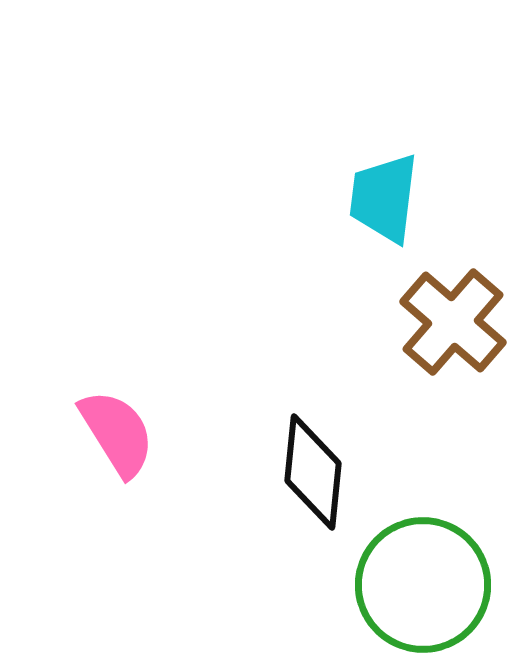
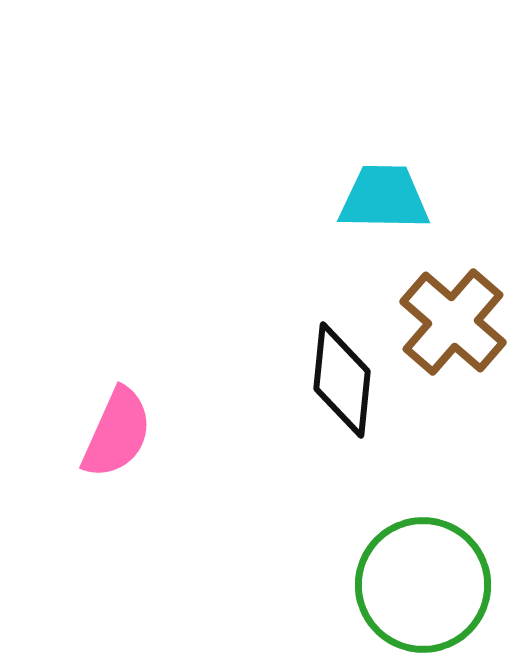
cyan trapezoid: rotated 84 degrees clockwise
pink semicircle: rotated 56 degrees clockwise
black diamond: moved 29 px right, 92 px up
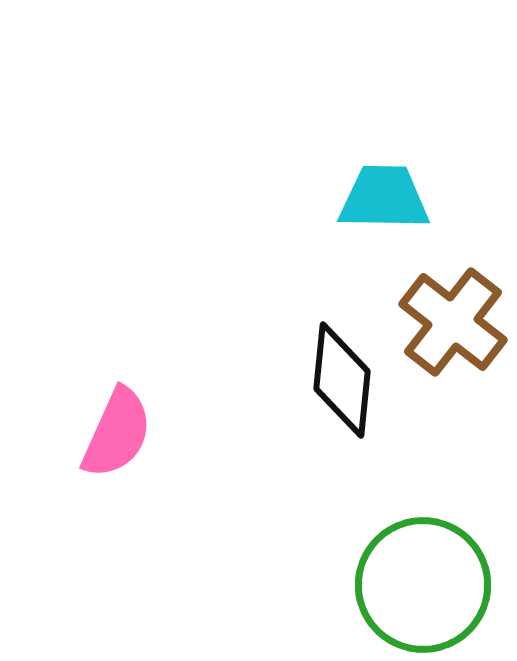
brown cross: rotated 3 degrees counterclockwise
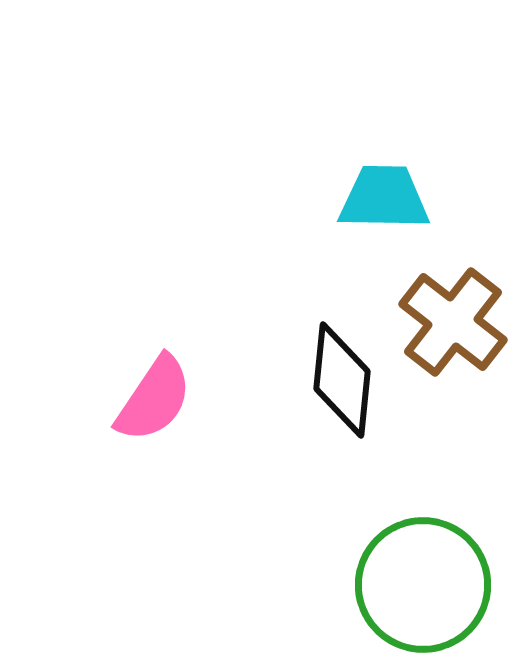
pink semicircle: moved 37 px right, 34 px up; rotated 10 degrees clockwise
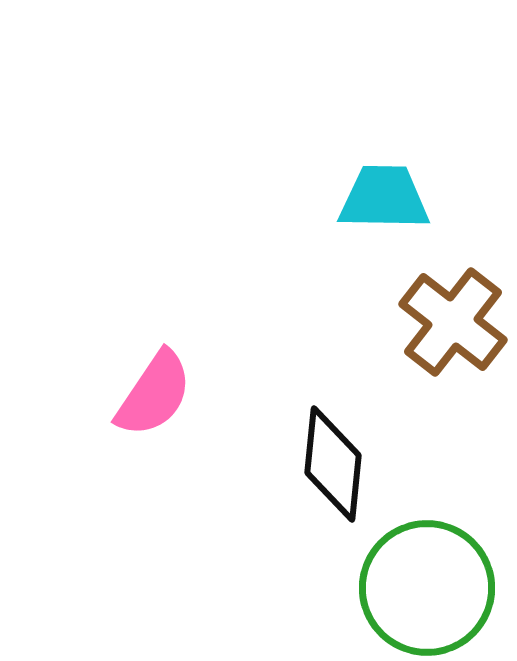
black diamond: moved 9 px left, 84 px down
pink semicircle: moved 5 px up
green circle: moved 4 px right, 3 px down
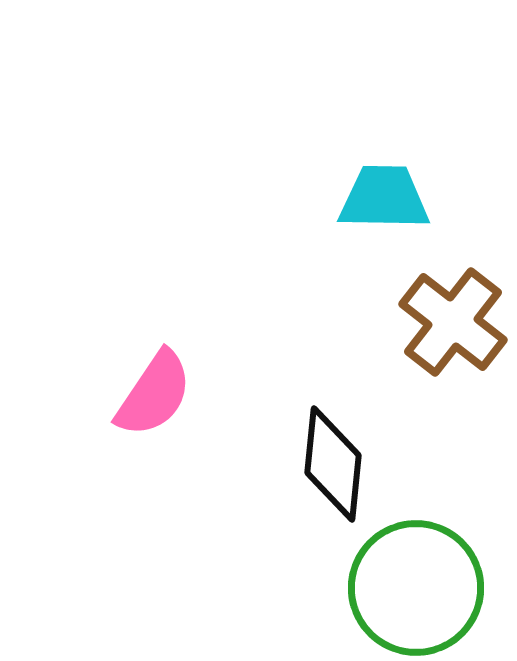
green circle: moved 11 px left
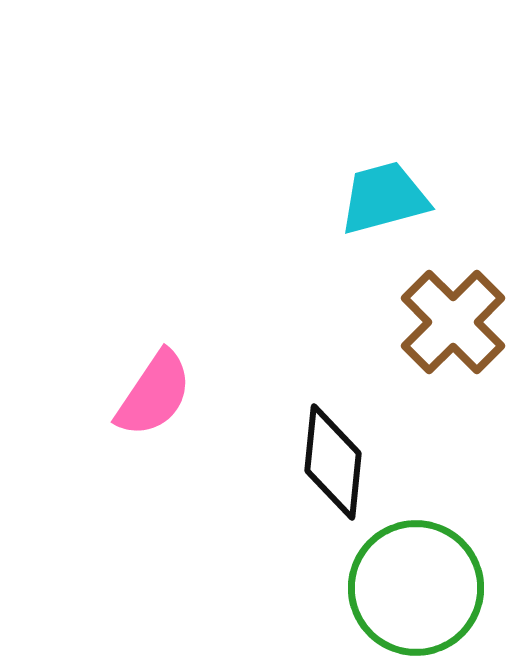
cyan trapezoid: rotated 16 degrees counterclockwise
brown cross: rotated 7 degrees clockwise
black diamond: moved 2 px up
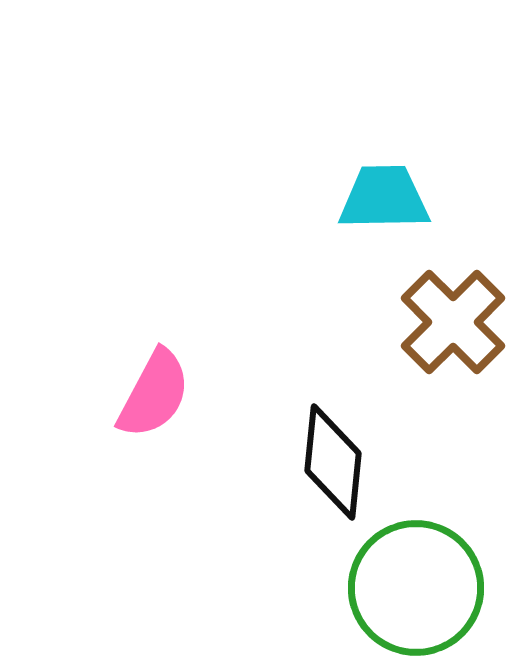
cyan trapezoid: rotated 14 degrees clockwise
pink semicircle: rotated 6 degrees counterclockwise
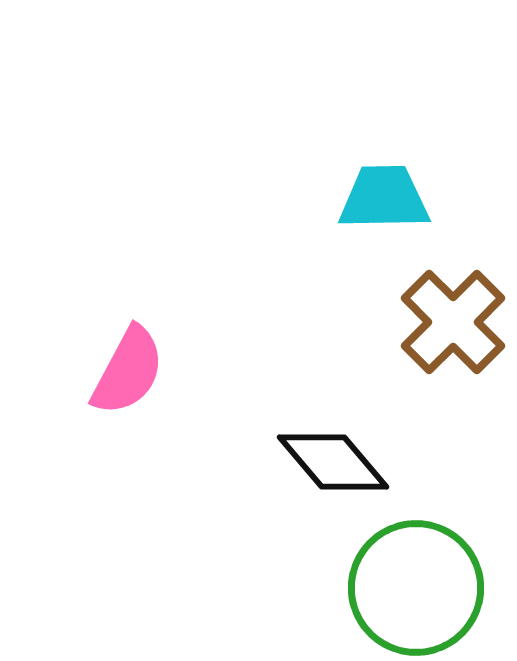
pink semicircle: moved 26 px left, 23 px up
black diamond: rotated 46 degrees counterclockwise
